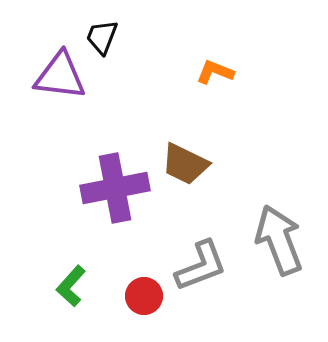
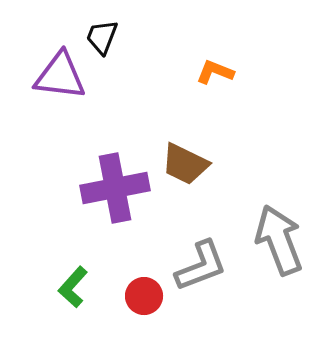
green L-shape: moved 2 px right, 1 px down
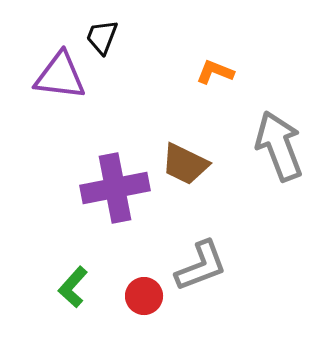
gray arrow: moved 94 px up
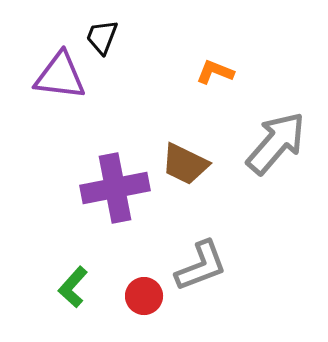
gray arrow: moved 3 px left, 3 px up; rotated 62 degrees clockwise
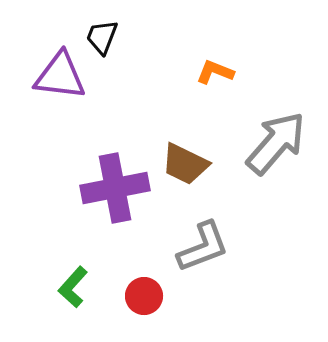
gray L-shape: moved 2 px right, 19 px up
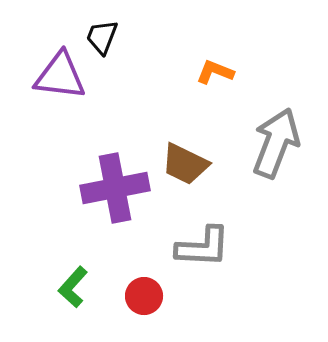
gray arrow: rotated 20 degrees counterclockwise
gray L-shape: rotated 24 degrees clockwise
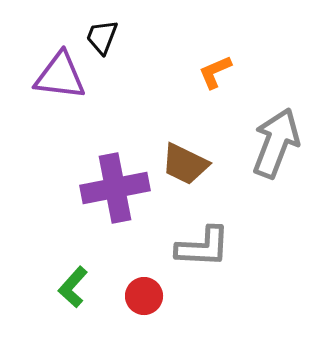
orange L-shape: rotated 45 degrees counterclockwise
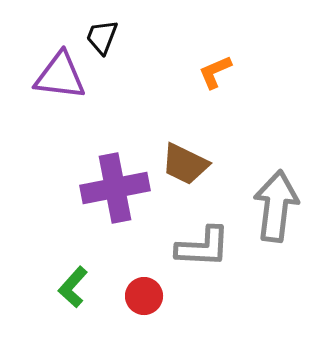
gray arrow: moved 63 px down; rotated 14 degrees counterclockwise
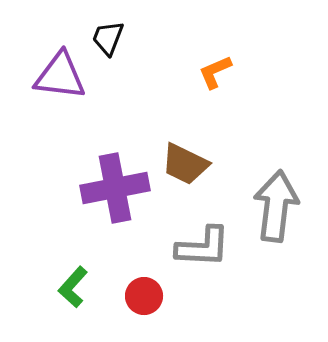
black trapezoid: moved 6 px right, 1 px down
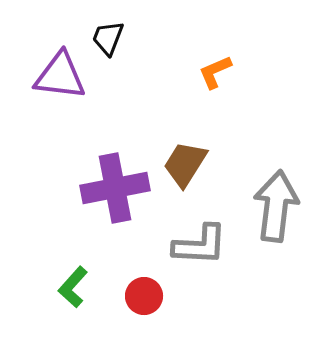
brown trapezoid: rotated 96 degrees clockwise
gray L-shape: moved 3 px left, 2 px up
